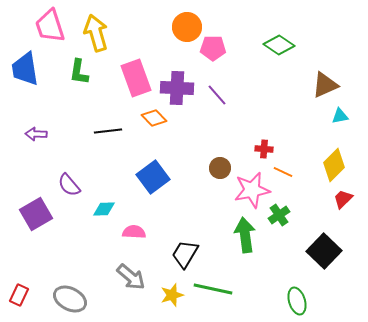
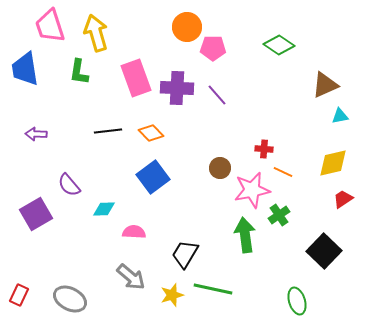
orange diamond: moved 3 px left, 15 px down
yellow diamond: moved 1 px left, 2 px up; rotated 32 degrees clockwise
red trapezoid: rotated 10 degrees clockwise
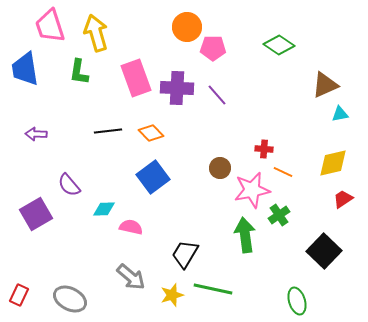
cyan triangle: moved 2 px up
pink semicircle: moved 3 px left, 5 px up; rotated 10 degrees clockwise
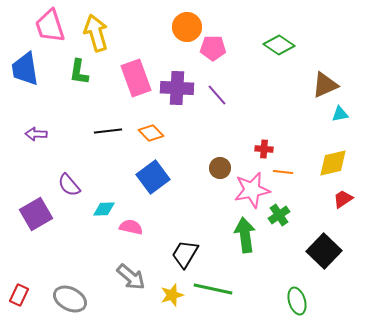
orange line: rotated 18 degrees counterclockwise
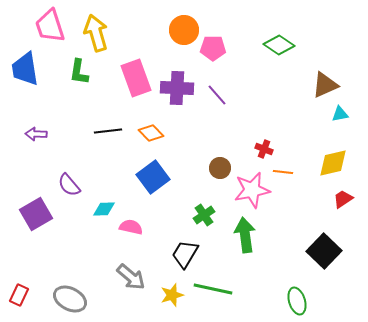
orange circle: moved 3 px left, 3 px down
red cross: rotated 18 degrees clockwise
green cross: moved 75 px left
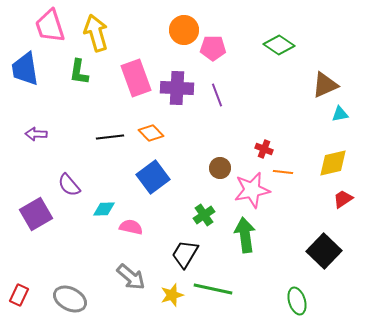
purple line: rotated 20 degrees clockwise
black line: moved 2 px right, 6 px down
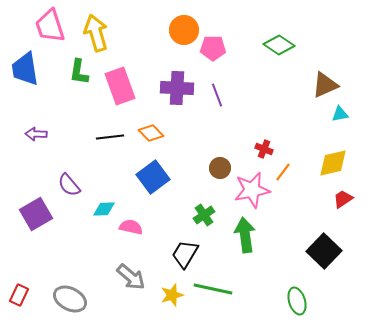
pink rectangle: moved 16 px left, 8 px down
orange line: rotated 60 degrees counterclockwise
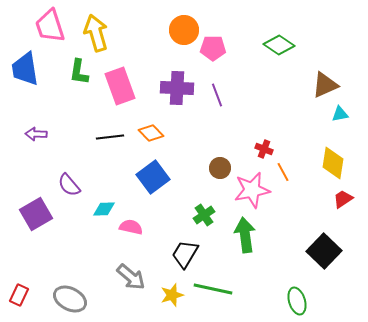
yellow diamond: rotated 68 degrees counterclockwise
orange line: rotated 66 degrees counterclockwise
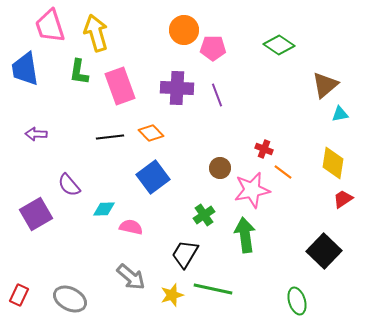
brown triangle: rotated 16 degrees counterclockwise
orange line: rotated 24 degrees counterclockwise
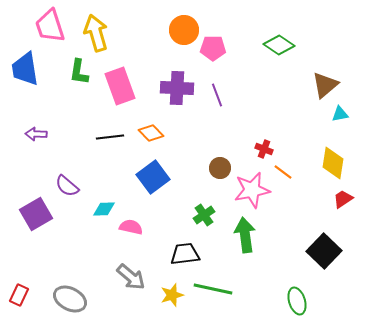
purple semicircle: moved 2 px left, 1 px down; rotated 10 degrees counterclockwise
black trapezoid: rotated 52 degrees clockwise
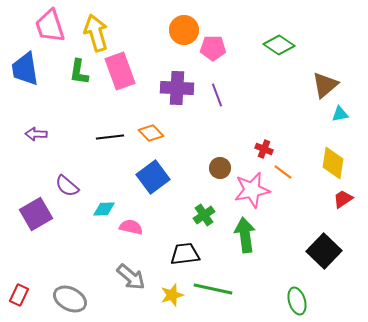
pink rectangle: moved 15 px up
